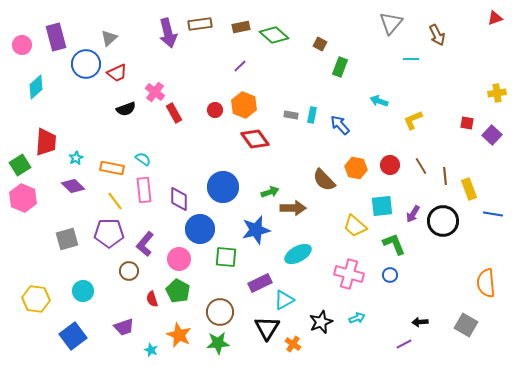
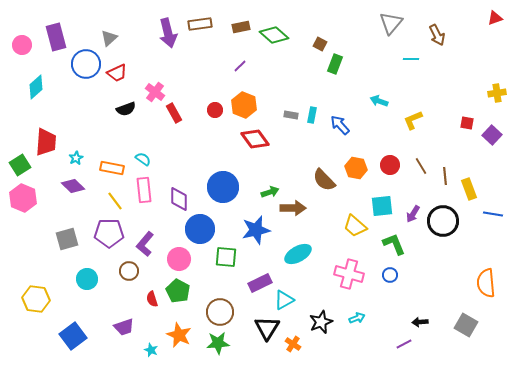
green rectangle at (340, 67): moved 5 px left, 3 px up
cyan circle at (83, 291): moved 4 px right, 12 px up
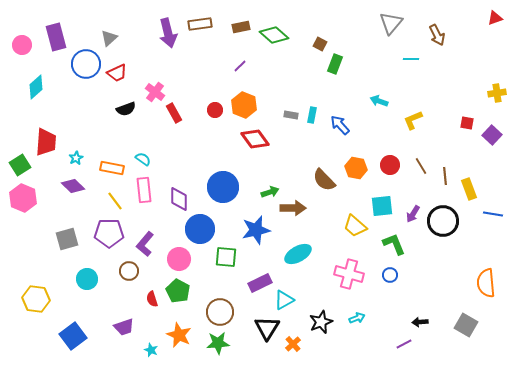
orange cross at (293, 344): rotated 14 degrees clockwise
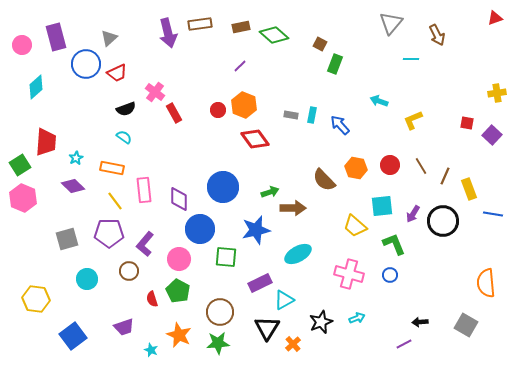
red circle at (215, 110): moved 3 px right
cyan semicircle at (143, 159): moved 19 px left, 22 px up
brown line at (445, 176): rotated 30 degrees clockwise
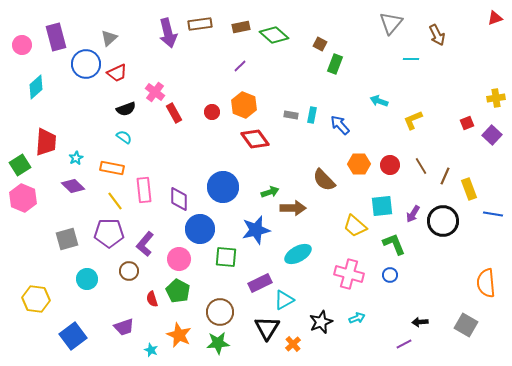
yellow cross at (497, 93): moved 1 px left, 5 px down
red circle at (218, 110): moved 6 px left, 2 px down
red square at (467, 123): rotated 32 degrees counterclockwise
orange hexagon at (356, 168): moved 3 px right, 4 px up; rotated 10 degrees counterclockwise
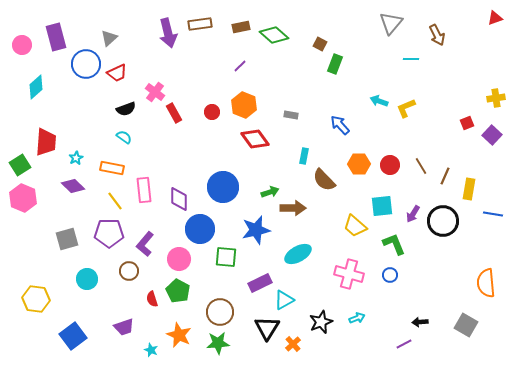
cyan rectangle at (312, 115): moved 8 px left, 41 px down
yellow L-shape at (413, 120): moved 7 px left, 12 px up
yellow rectangle at (469, 189): rotated 30 degrees clockwise
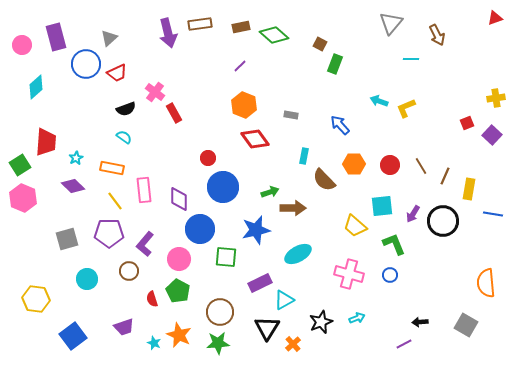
red circle at (212, 112): moved 4 px left, 46 px down
orange hexagon at (359, 164): moved 5 px left
cyan star at (151, 350): moved 3 px right, 7 px up
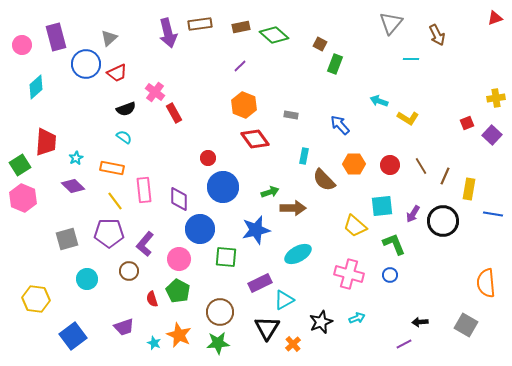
yellow L-shape at (406, 108): moved 2 px right, 10 px down; rotated 125 degrees counterclockwise
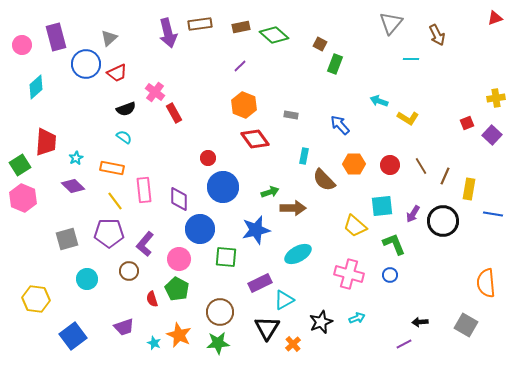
green pentagon at (178, 291): moved 1 px left, 2 px up
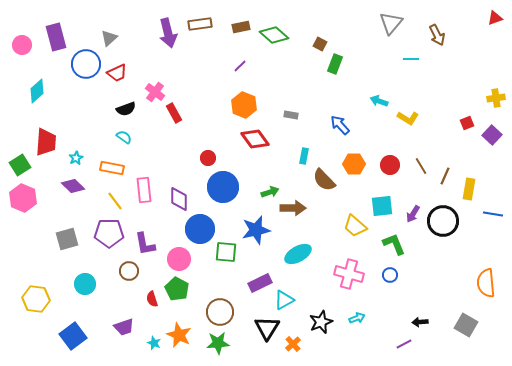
cyan diamond at (36, 87): moved 1 px right, 4 px down
purple L-shape at (145, 244): rotated 50 degrees counterclockwise
green square at (226, 257): moved 5 px up
cyan circle at (87, 279): moved 2 px left, 5 px down
